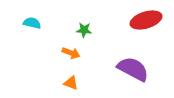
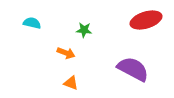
orange arrow: moved 5 px left
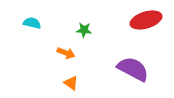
orange triangle: rotated 14 degrees clockwise
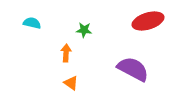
red ellipse: moved 2 px right, 1 px down
orange arrow: rotated 108 degrees counterclockwise
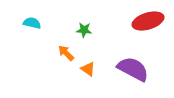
orange arrow: rotated 48 degrees counterclockwise
orange triangle: moved 17 px right, 14 px up
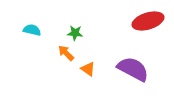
cyan semicircle: moved 7 px down
green star: moved 9 px left, 3 px down
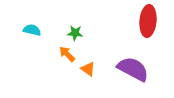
red ellipse: rotated 68 degrees counterclockwise
orange arrow: moved 1 px right, 1 px down
